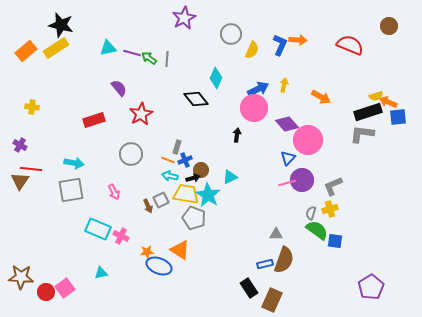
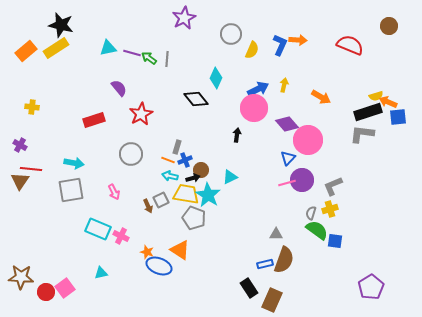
orange star at (147, 252): rotated 24 degrees clockwise
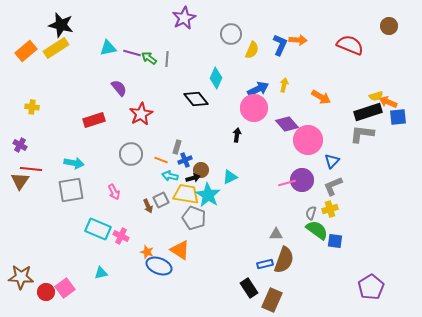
blue triangle at (288, 158): moved 44 px right, 3 px down
orange line at (168, 160): moved 7 px left
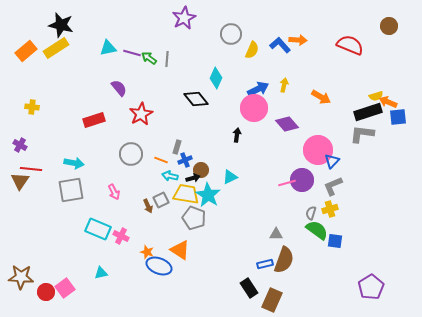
blue L-shape at (280, 45): rotated 65 degrees counterclockwise
pink circle at (308, 140): moved 10 px right, 10 px down
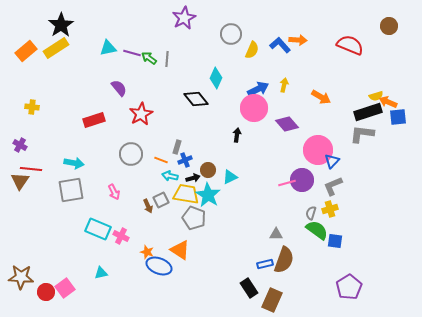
black star at (61, 25): rotated 25 degrees clockwise
brown circle at (201, 170): moved 7 px right
purple pentagon at (371, 287): moved 22 px left
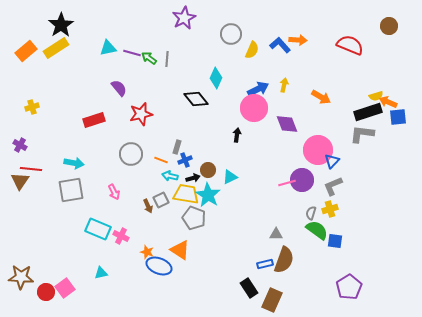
yellow cross at (32, 107): rotated 24 degrees counterclockwise
red star at (141, 114): rotated 15 degrees clockwise
purple diamond at (287, 124): rotated 20 degrees clockwise
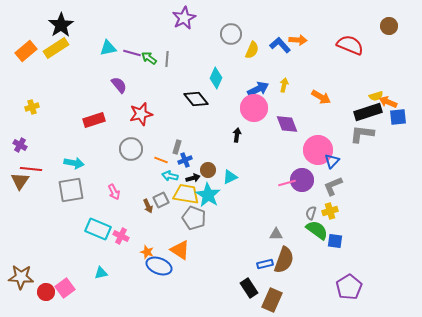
purple semicircle at (119, 88): moved 3 px up
gray circle at (131, 154): moved 5 px up
yellow cross at (330, 209): moved 2 px down
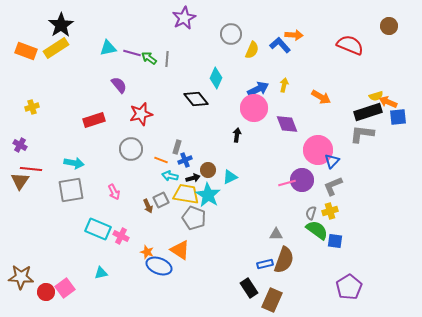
orange arrow at (298, 40): moved 4 px left, 5 px up
orange rectangle at (26, 51): rotated 60 degrees clockwise
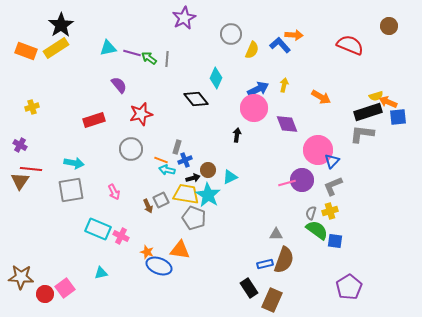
cyan arrow at (170, 176): moved 3 px left, 6 px up
orange triangle at (180, 250): rotated 25 degrees counterclockwise
red circle at (46, 292): moved 1 px left, 2 px down
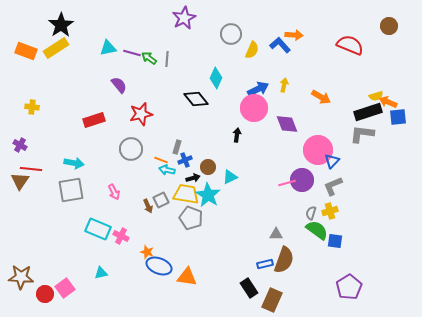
yellow cross at (32, 107): rotated 24 degrees clockwise
brown circle at (208, 170): moved 3 px up
gray pentagon at (194, 218): moved 3 px left
orange triangle at (180, 250): moved 7 px right, 27 px down
